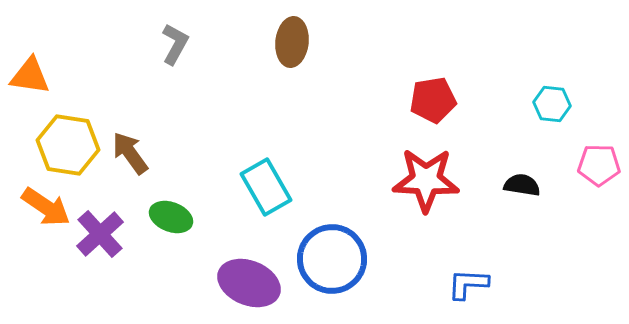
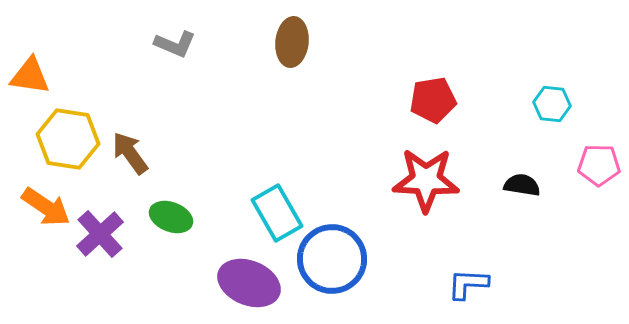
gray L-shape: rotated 84 degrees clockwise
yellow hexagon: moved 6 px up
cyan rectangle: moved 11 px right, 26 px down
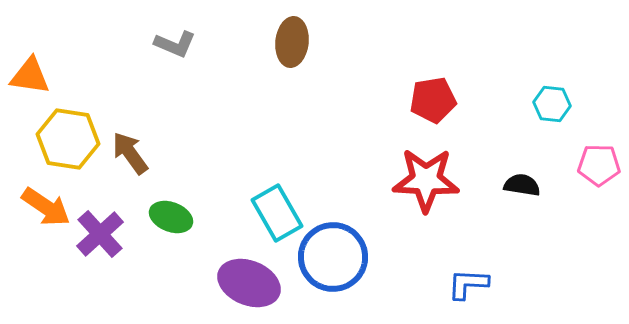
blue circle: moved 1 px right, 2 px up
